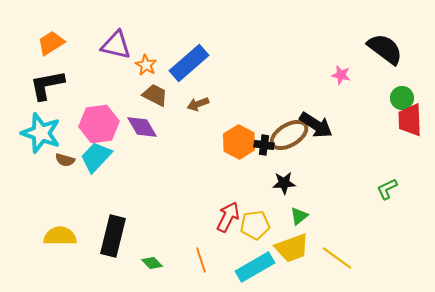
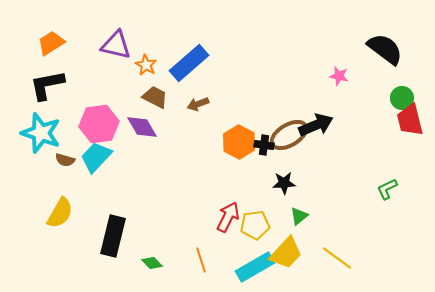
pink star: moved 2 px left, 1 px down
brown trapezoid: moved 2 px down
red trapezoid: rotated 12 degrees counterclockwise
black arrow: rotated 56 degrees counterclockwise
yellow semicircle: moved 23 px up; rotated 120 degrees clockwise
yellow trapezoid: moved 6 px left, 5 px down; rotated 27 degrees counterclockwise
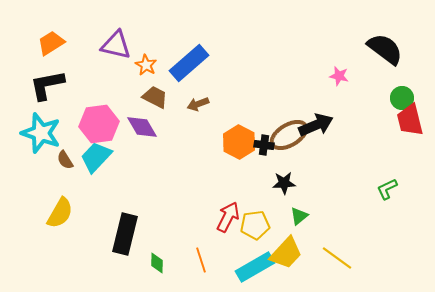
brown semicircle: rotated 42 degrees clockwise
black rectangle: moved 12 px right, 2 px up
green diamond: moved 5 px right; rotated 45 degrees clockwise
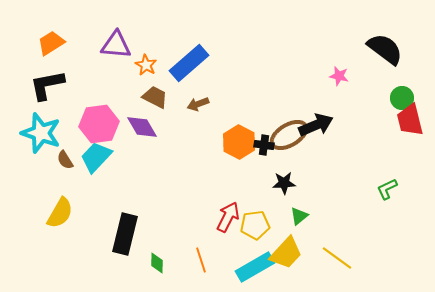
purple triangle: rotated 8 degrees counterclockwise
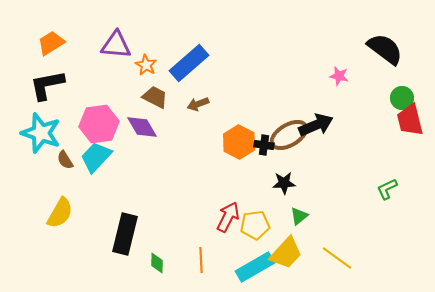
orange line: rotated 15 degrees clockwise
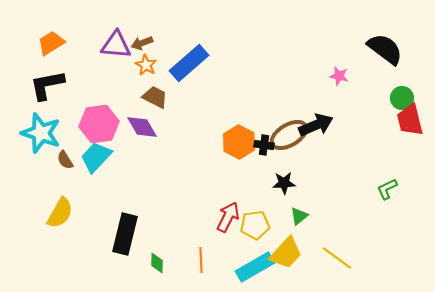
brown arrow: moved 56 px left, 61 px up
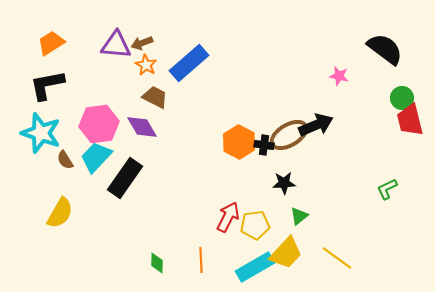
black rectangle: moved 56 px up; rotated 21 degrees clockwise
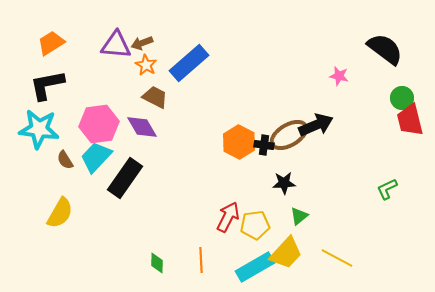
cyan star: moved 2 px left, 4 px up; rotated 12 degrees counterclockwise
yellow line: rotated 8 degrees counterclockwise
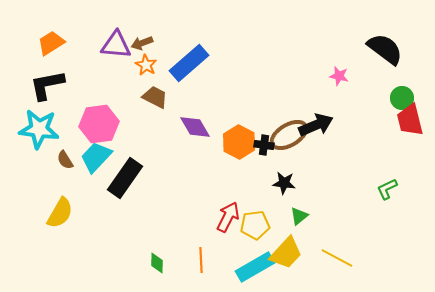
purple diamond: moved 53 px right
black star: rotated 10 degrees clockwise
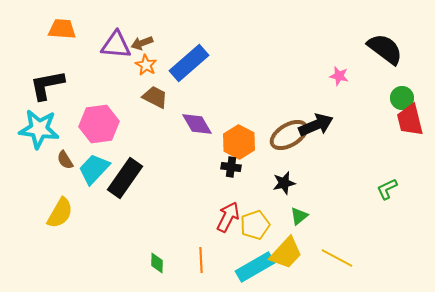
orange trapezoid: moved 11 px right, 14 px up; rotated 36 degrees clockwise
purple diamond: moved 2 px right, 3 px up
black cross: moved 33 px left, 22 px down
cyan trapezoid: moved 2 px left, 12 px down
black star: rotated 20 degrees counterclockwise
yellow pentagon: rotated 12 degrees counterclockwise
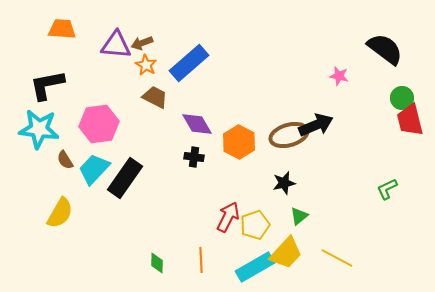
brown ellipse: rotated 15 degrees clockwise
black cross: moved 37 px left, 10 px up
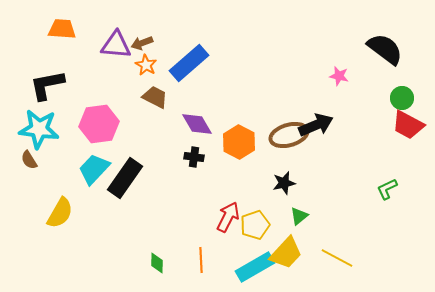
red trapezoid: moved 2 px left, 5 px down; rotated 48 degrees counterclockwise
brown semicircle: moved 36 px left
